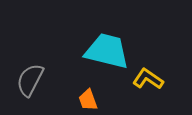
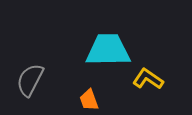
cyan trapezoid: moved 1 px right, 1 px up; rotated 15 degrees counterclockwise
orange trapezoid: moved 1 px right
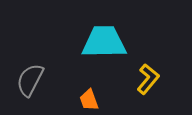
cyan trapezoid: moved 4 px left, 8 px up
yellow L-shape: rotated 96 degrees clockwise
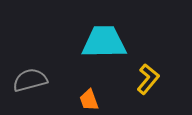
gray semicircle: rotated 48 degrees clockwise
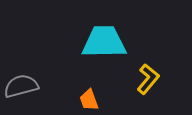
gray semicircle: moved 9 px left, 6 px down
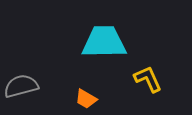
yellow L-shape: rotated 64 degrees counterclockwise
orange trapezoid: moved 3 px left, 1 px up; rotated 40 degrees counterclockwise
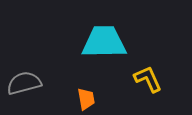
gray semicircle: moved 3 px right, 3 px up
orange trapezoid: rotated 130 degrees counterclockwise
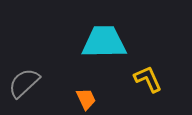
gray semicircle: rotated 28 degrees counterclockwise
orange trapezoid: rotated 15 degrees counterclockwise
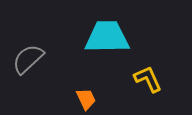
cyan trapezoid: moved 3 px right, 5 px up
gray semicircle: moved 4 px right, 24 px up
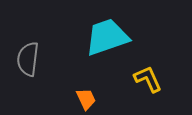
cyan trapezoid: rotated 18 degrees counterclockwise
gray semicircle: rotated 40 degrees counterclockwise
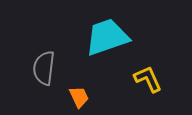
gray semicircle: moved 16 px right, 9 px down
orange trapezoid: moved 7 px left, 2 px up
